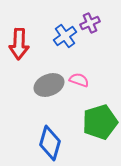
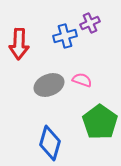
blue cross: rotated 20 degrees clockwise
pink semicircle: moved 3 px right
green pentagon: rotated 20 degrees counterclockwise
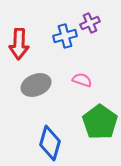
gray ellipse: moved 13 px left
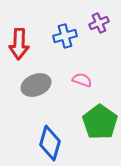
purple cross: moved 9 px right
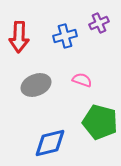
red arrow: moved 7 px up
green pentagon: rotated 20 degrees counterclockwise
blue diamond: rotated 60 degrees clockwise
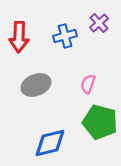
purple cross: rotated 18 degrees counterclockwise
pink semicircle: moved 6 px right, 4 px down; rotated 90 degrees counterclockwise
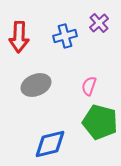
pink semicircle: moved 1 px right, 2 px down
blue diamond: moved 1 px down
